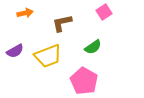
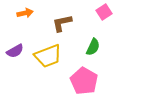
green semicircle: rotated 30 degrees counterclockwise
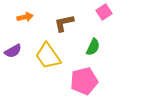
orange arrow: moved 4 px down
brown L-shape: moved 2 px right
purple semicircle: moved 2 px left
yellow trapezoid: rotated 76 degrees clockwise
pink pentagon: rotated 28 degrees clockwise
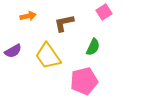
orange arrow: moved 3 px right, 1 px up
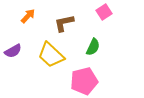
orange arrow: rotated 35 degrees counterclockwise
yellow trapezoid: moved 3 px right, 1 px up; rotated 12 degrees counterclockwise
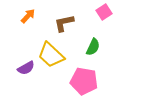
purple semicircle: moved 13 px right, 17 px down
pink pentagon: rotated 24 degrees clockwise
